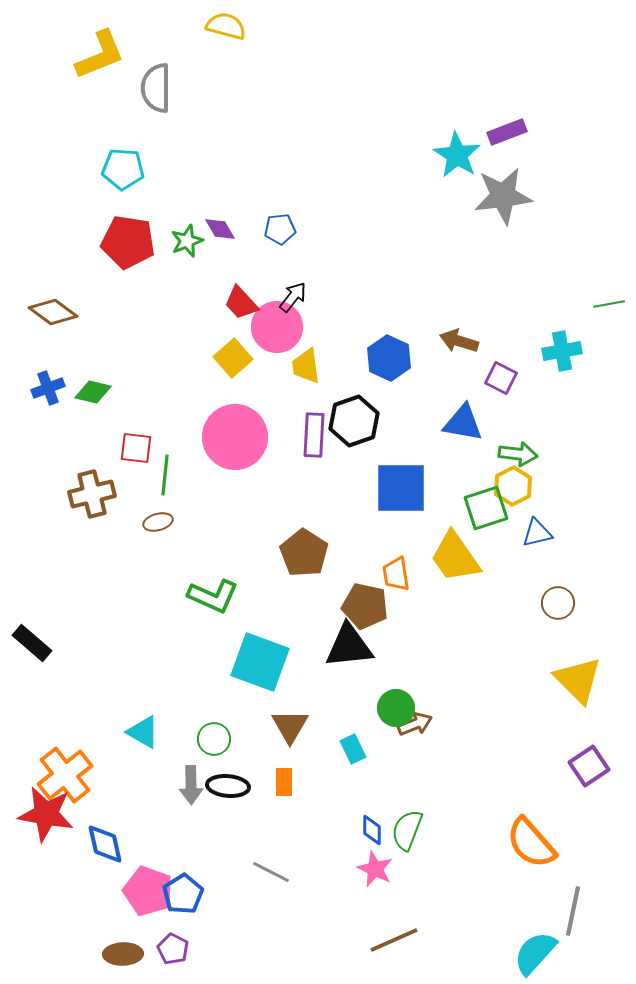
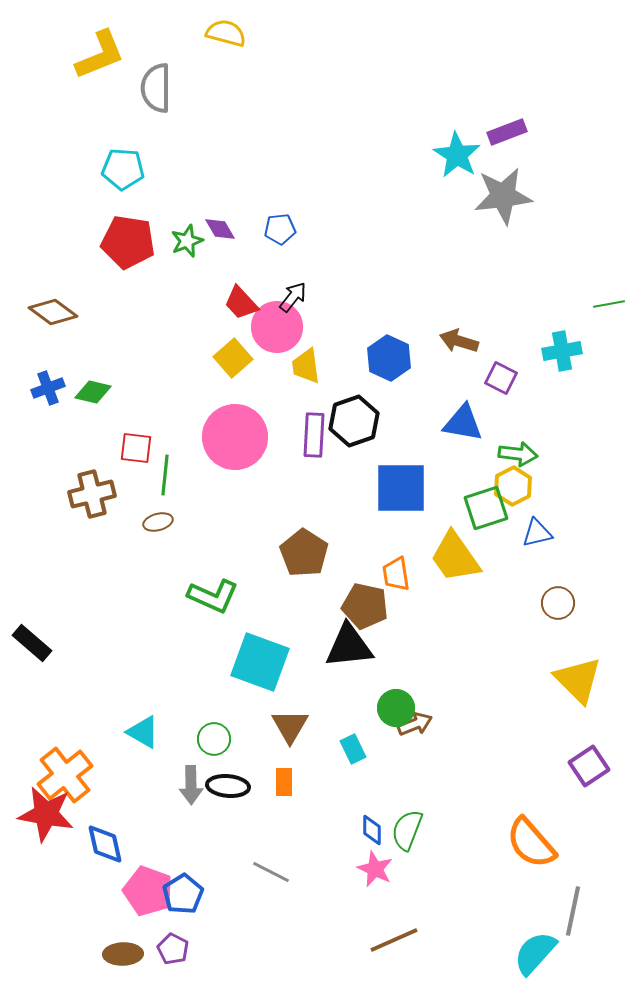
yellow semicircle at (226, 26): moved 7 px down
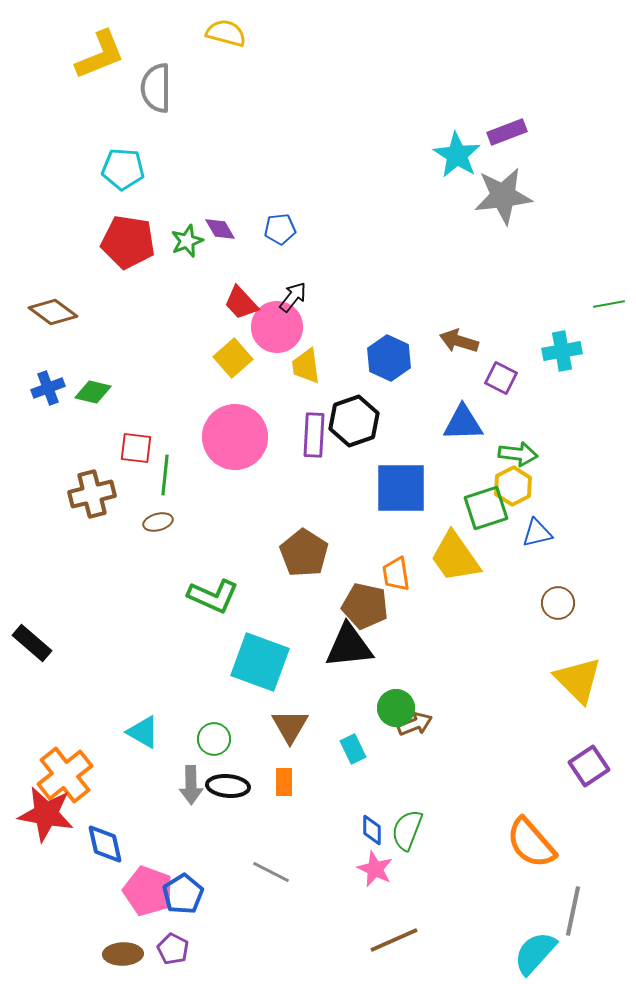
blue triangle at (463, 423): rotated 12 degrees counterclockwise
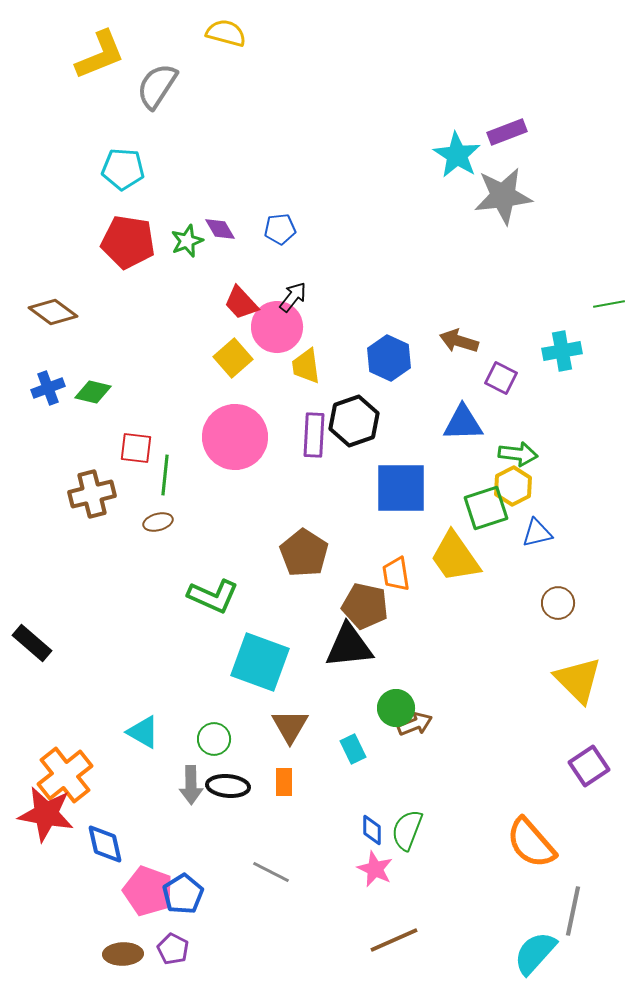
gray semicircle at (156, 88): moved 1 px right, 2 px up; rotated 33 degrees clockwise
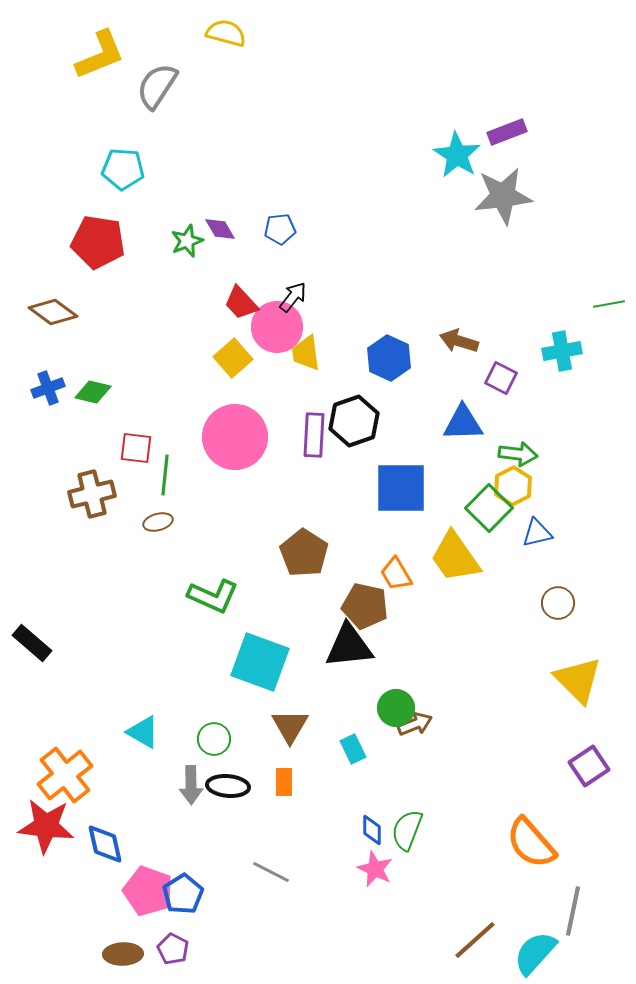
red pentagon at (128, 242): moved 30 px left
yellow trapezoid at (306, 366): moved 13 px up
green square at (486, 508): moved 3 px right; rotated 27 degrees counterclockwise
orange trapezoid at (396, 574): rotated 21 degrees counterclockwise
red star at (46, 814): moved 12 px down; rotated 4 degrees counterclockwise
brown line at (394, 940): moved 81 px right; rotated 18 degrees counterclockwise
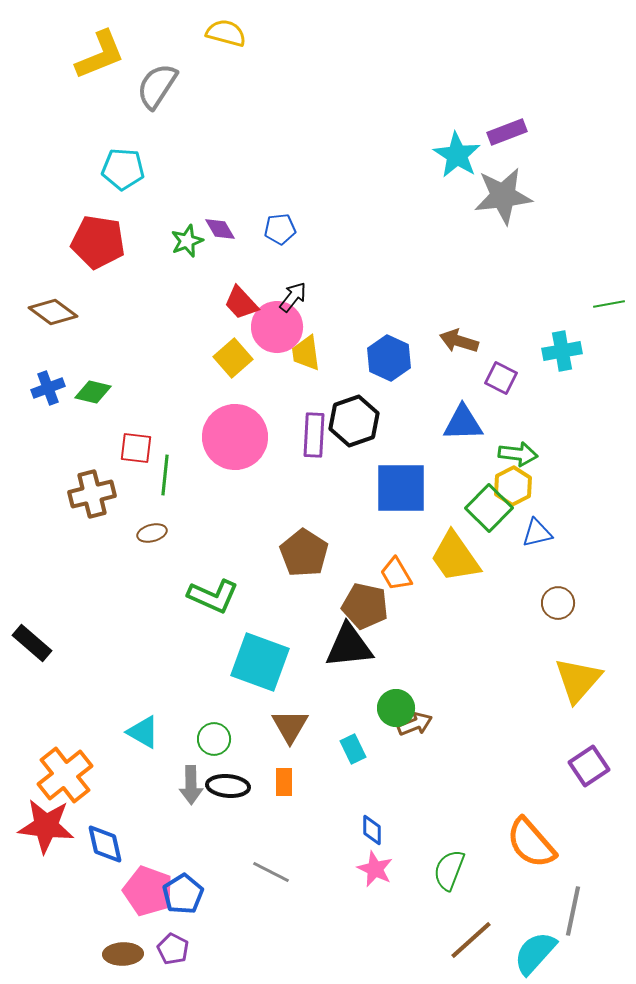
brown ellipse at (158, 522): moved 6 px left, 11 px down
yellow triangle at (578, 680): rotated 26 degrees clockwise
green semicircle at (407, 830): moved 42 px right, 40 px down
brown line at (475, 940): moved 4 px left
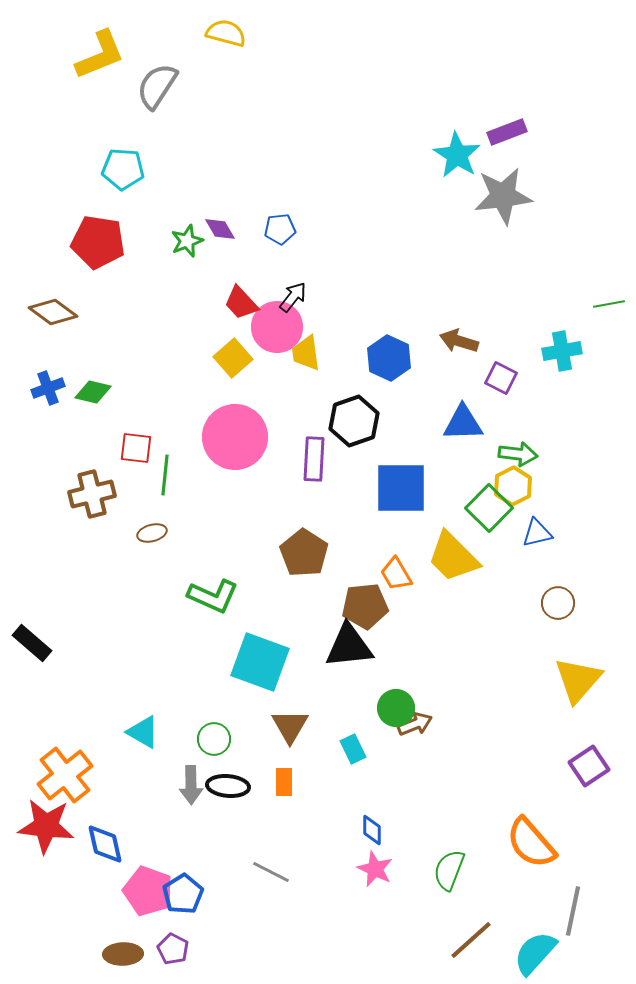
purple rectangle at (314, 435): moved 24 px down
yellow trapezoid at (455, 557): moved 2 px left; rotated 10 degrees counterclockwise
brown pentagon at (365, 606): rotated 18 degrees counterclockwise
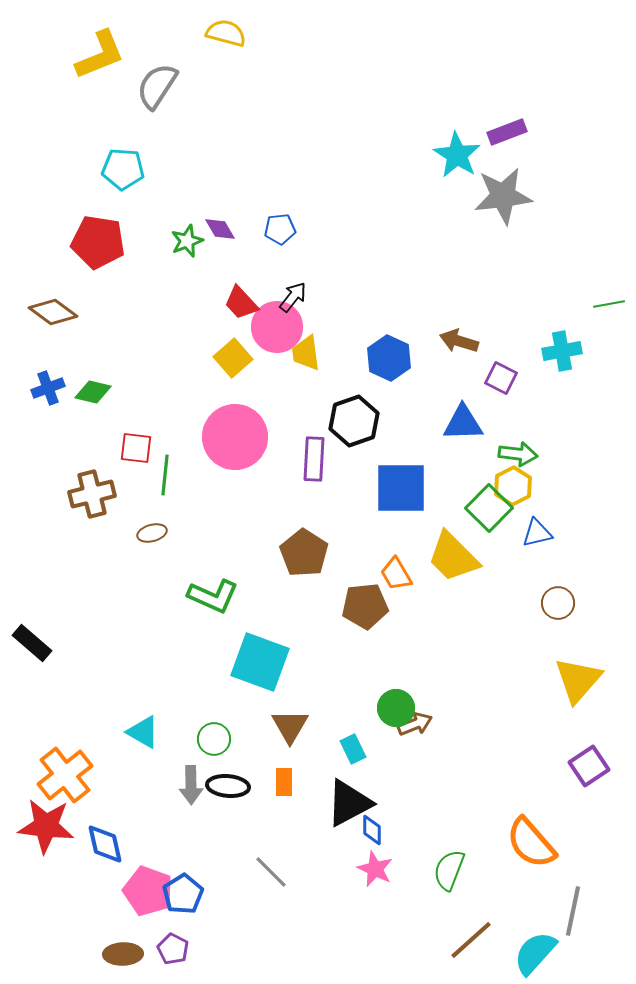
black triangle at (349, 646): moved 157 px down; rotated 22 degrees counterclockwise
gray line at (271, 872): rotated 18 degrees clockwise
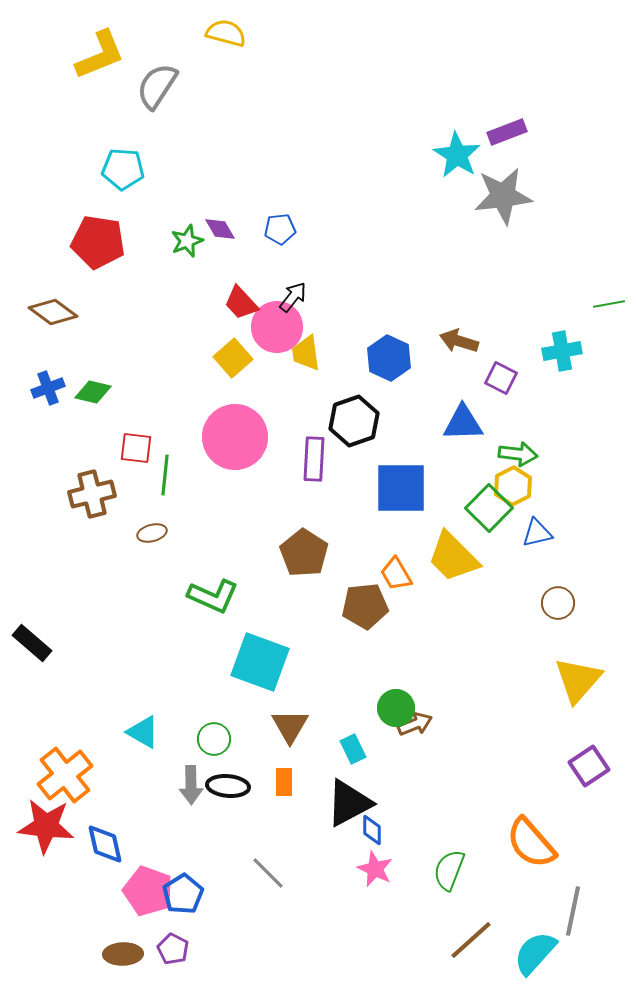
gray line at (271, 872): moved 3 px left, 1 px down
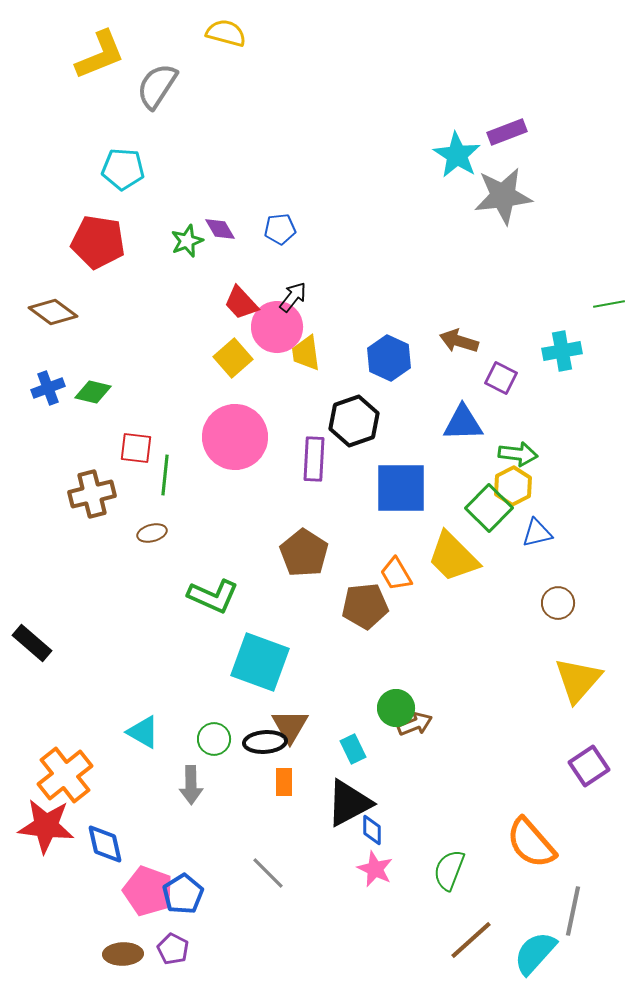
black ellipse at (228, 786): moved 37 px right, 44 px up; rotated 9 degrees counterclockwise
